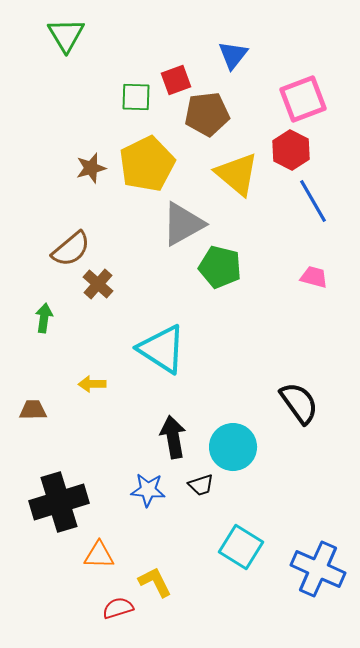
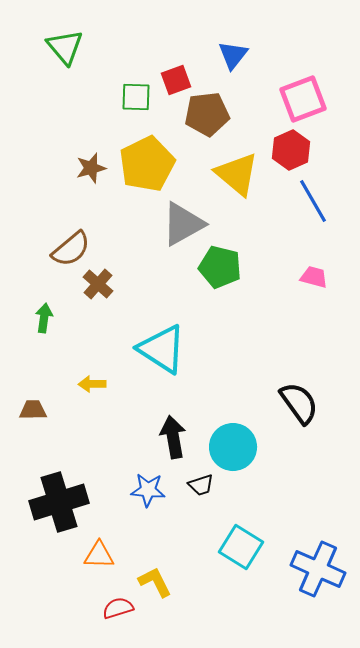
green triangle: moved 1 px left, 12 px down; rotated 9 degrees counterclockwise
red hexagon: rotated 9 degrees clockwise
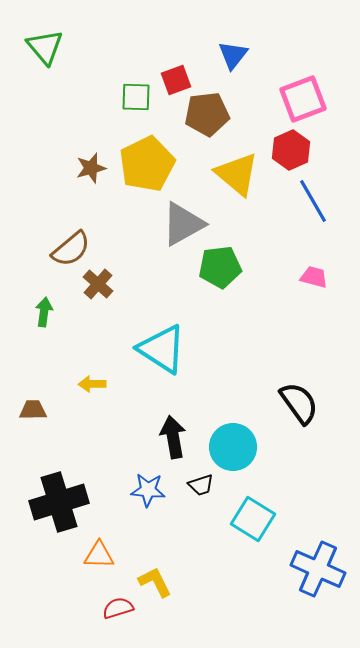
green triangle: moved 20 px left
green pentagon: rotated 21 degrees counterclockwise
green arrow: moved 6 px up
cyan square: moved 12 px right, 28 px up
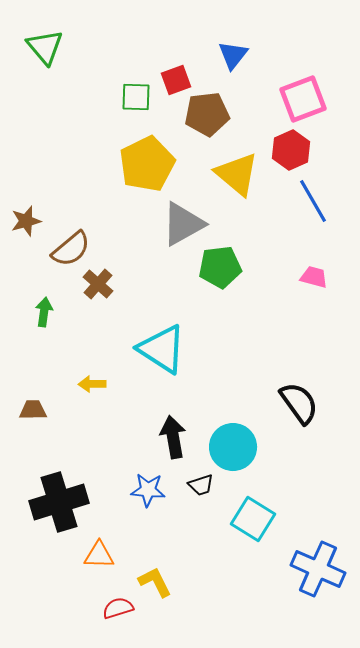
brown star: moved 65 px left, 53 px down
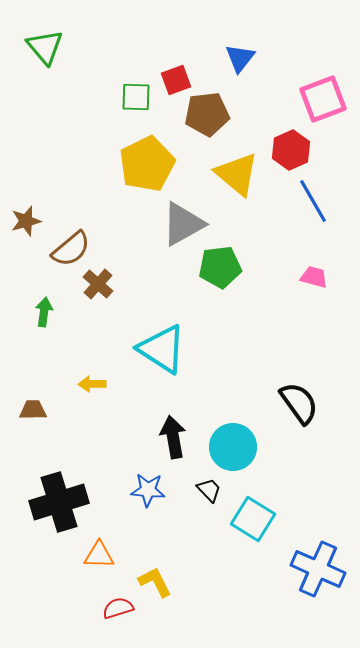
blue triangle: moved 7 px right, 3 px down
pink square: moved 20 px right
black trapezoid: moved 8 px right, 5 px down; rotated 116 degrees counterclockwise
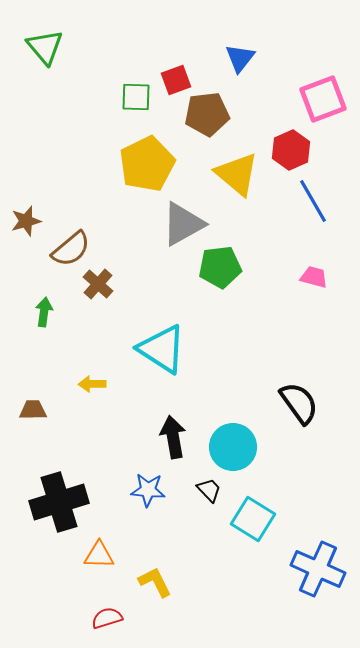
red semicircle: moved 11 px left, 10 px down
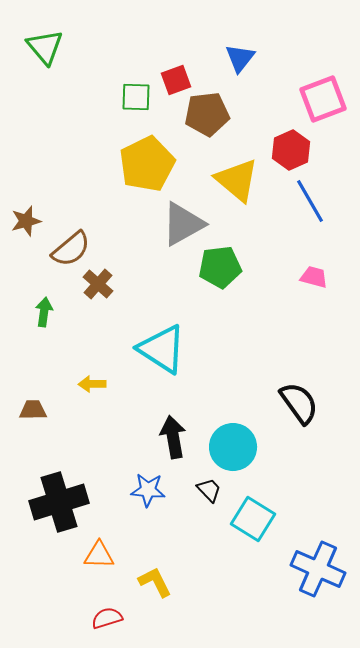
yellow triangle: moved 6 px down
blue line: moved 3 px left
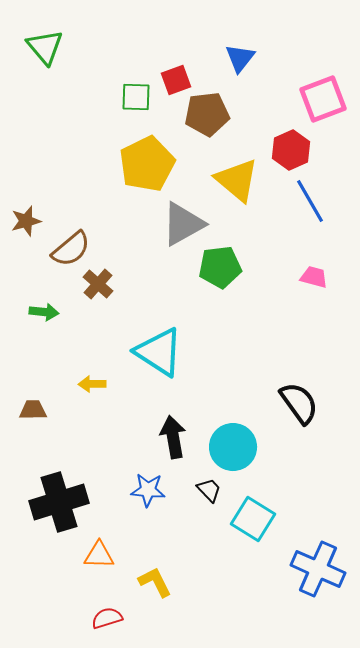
green arrow: rotated 88 degrees clockwise
cyan triangle: moved 3 px left, 3 px down
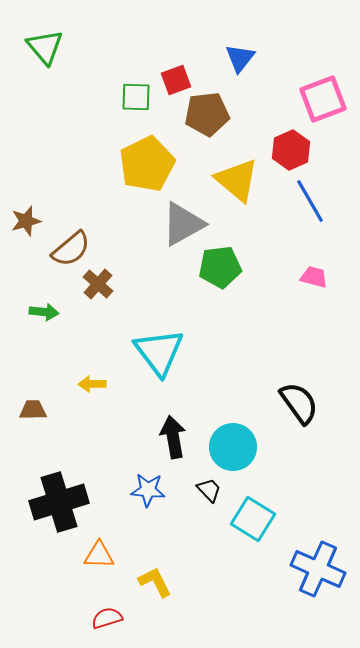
cyan triangle: rotated 20 degrees clockwise
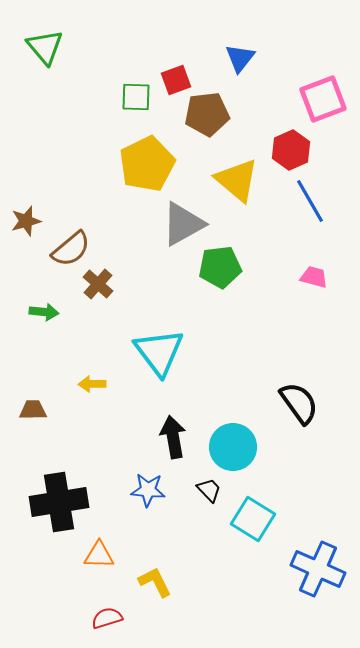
black cross: rotated 8 degrees clockwise
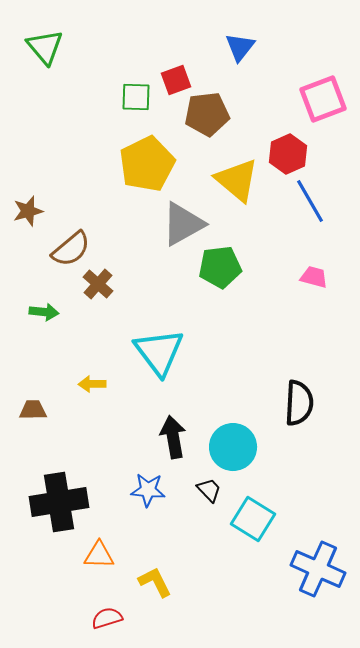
blue triangle: moved 11 px up
red hexagon: moved 3 px left, 4 px down
brown star: moved 2 px right, 10 px up
black semicircle: rotated 39 degrees clockwise
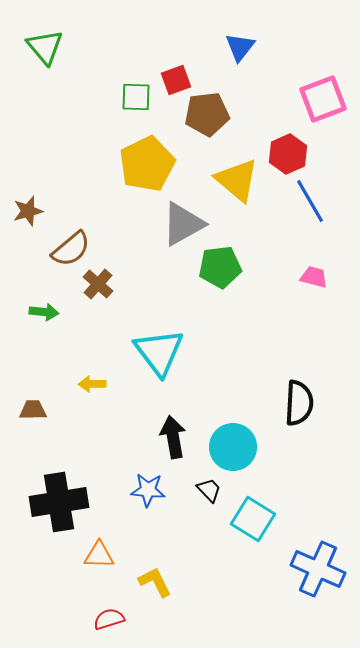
red semicircle: moved 2 px right, 1 px down
